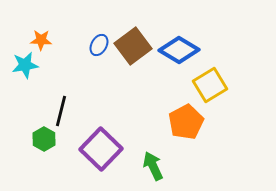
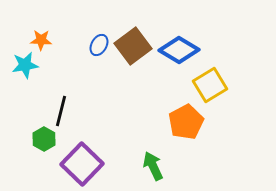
purple square: moved 19 px left, 15 px down
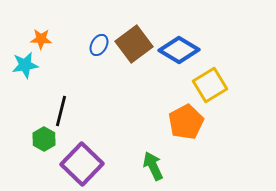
orange star: moved 1 px up
brown square: moved 1 px right, 2 px up
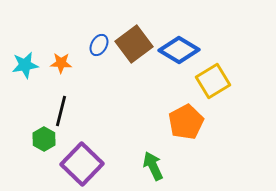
orange star: moved 20 px right, 24 px down
yellow square: moved 3 px right, 4 px up
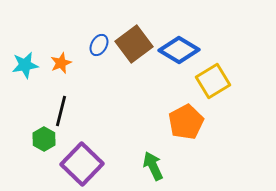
orange star: rotated 25 degrees counterclockwise
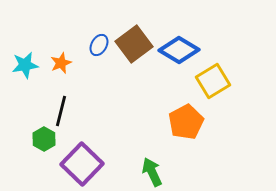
green arrow: moved 1 px left, 6 px down
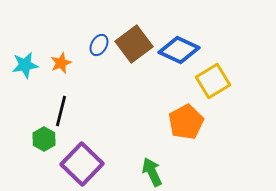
blue diamond: rotated 6 degrees counterclockwise
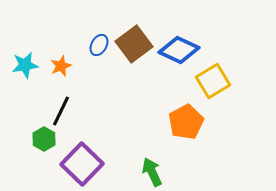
orange star: moved 3 px down
black line: rotated 12 degrees clockwise
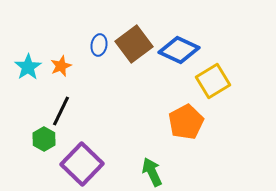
blue ellipse: rotated 20 degrees counterclockwise
cyan star: moved 3 px right, 2 px down; rotated 24 degrees counterclockwise
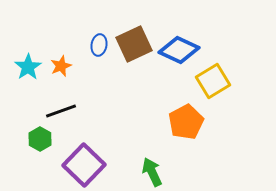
brown square: rotated 12 degrees clockwise
black line: rotated 44 degrees clockwise
green hexagon: moved 4 px left
purple square: moved 2 px right, 1 px down
